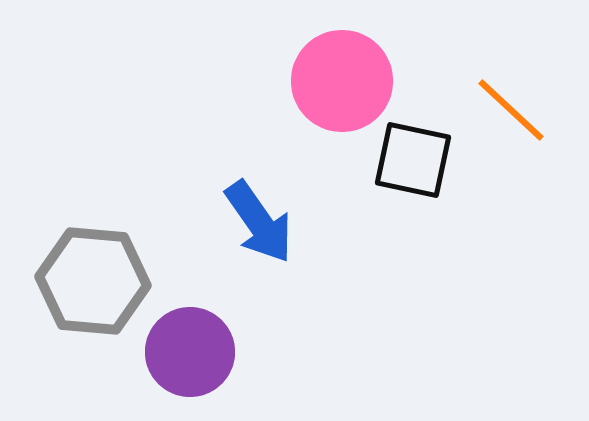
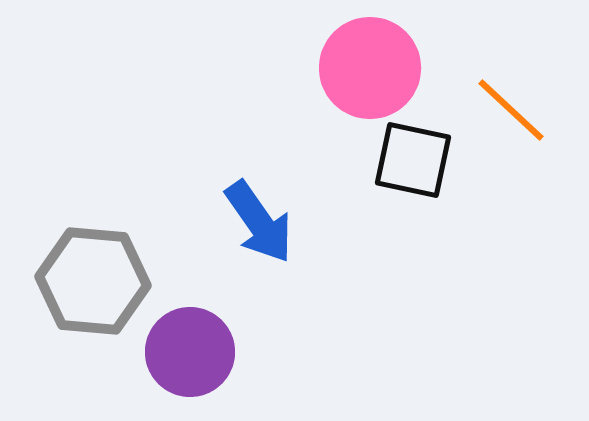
pink circle: moved 28 px right, 13 px up
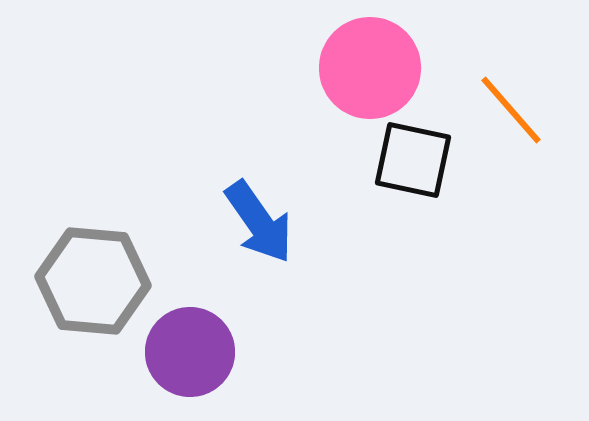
orange line: rotated 6 degrees clockwise
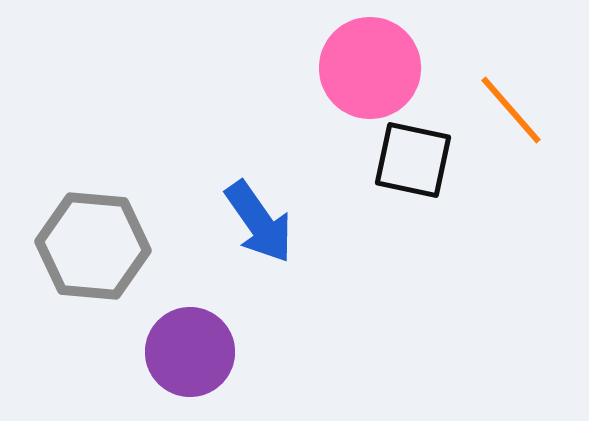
gray hexagon: moved 35 px up
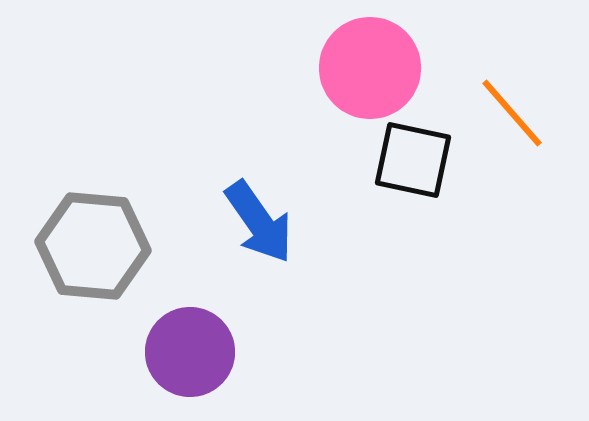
orange line: moved 1 px right, 3 px down
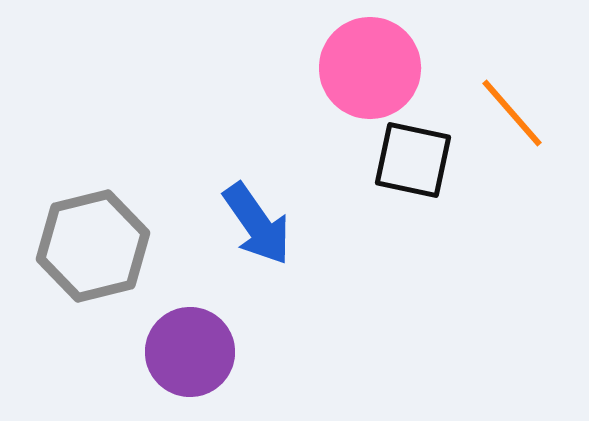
blue arrow: moved 2 px left, 2 px down
gray hexagon: rotated 19 degrees counterclockwise
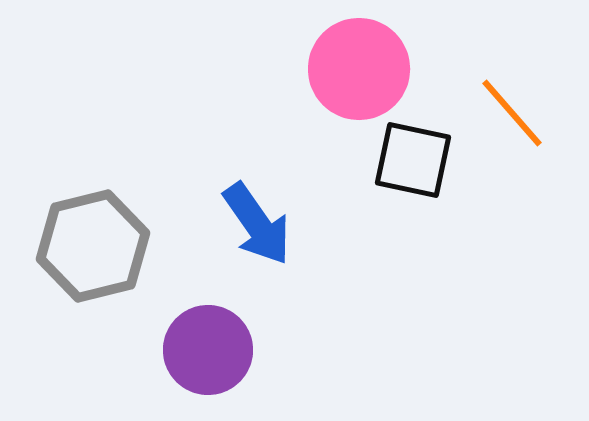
pink circle: moved 11 px left, 1 px down
purple circle: moved 18 px right, 2 px up
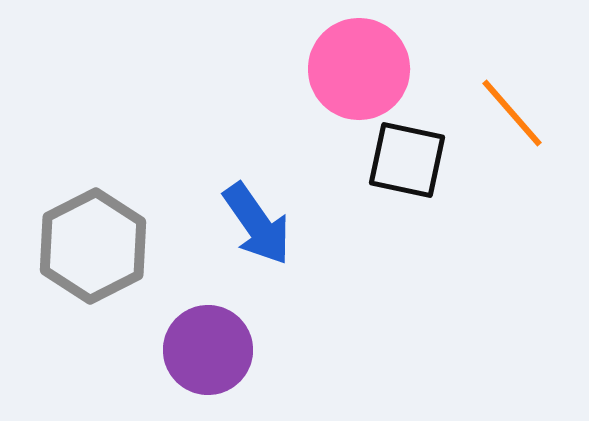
black square: moved 6 px left
gray hexagon: rotated 13 degrees counterclockwise
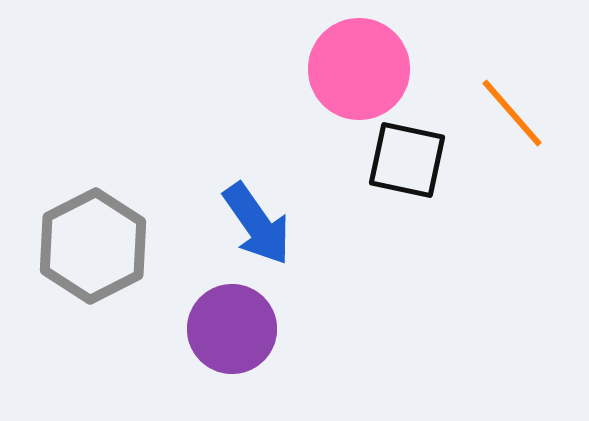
purple circle: moved 24 px right, 21 px up
